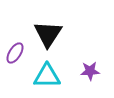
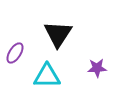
black triangle: moved 10 px right
purple star: moved 7 px right, 3 px up
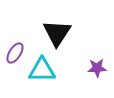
black triangle: moved 1 px left, 1 px up
cyan triangle: moved 5 px left, 6 px up
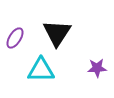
purple ellipse: moved 15 px up
cyan triangle: moved 1 px left
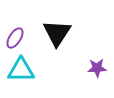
cyan triangle: moved 20 px left
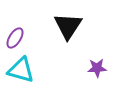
black triangle: moved 11 px right, 7 px up
cyan triangle: rotated 16 degrees clockwise
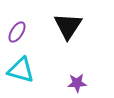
purple ellipse: moved 2 px right, 6 px up
purple star: moved 20 px left, 15 px down
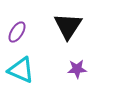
cyan triangle: rotated 8 degrees clockwise
purple star: moved 14 px up
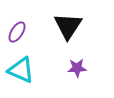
purple star: moved 1 px up
